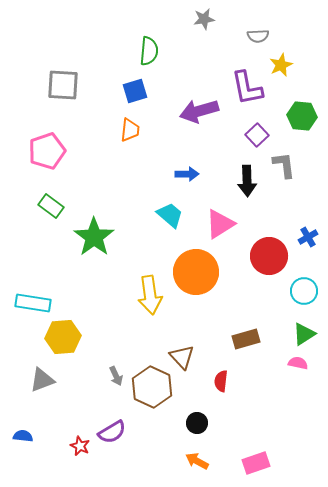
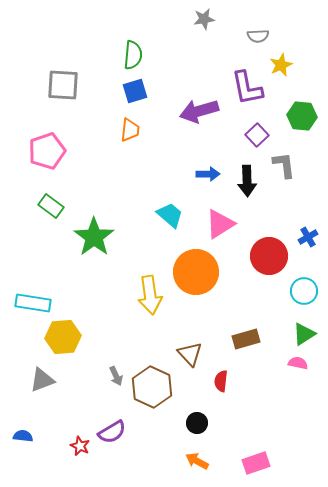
green semicircle: moved 16 px left, 4 px down
blue arrow: moved 21 px right
brown triangle: moved 8 px right, 3 px up
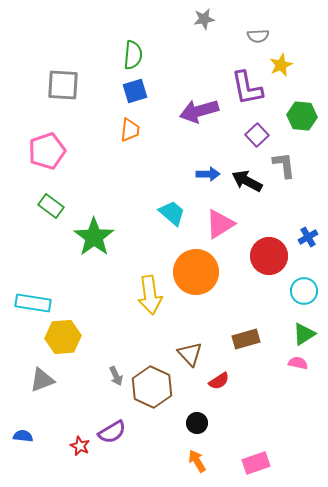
black arrow: rotated 120 degrees clockwise
cyan trapezoid: moved 2 px right, 2 px up
red semicircle: moved 2 px left; rotated 130 degrees counterclockwise
orange arrow: rotated 30 degrees clockwise
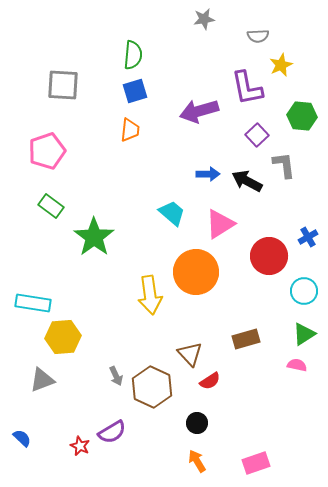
pink semicircle: moved 1 px left, 2 px down
red semicircle: moved 9 px left
blue semicircle: moved 1 px left, 2 px down; rotated 36 degrees clockwise
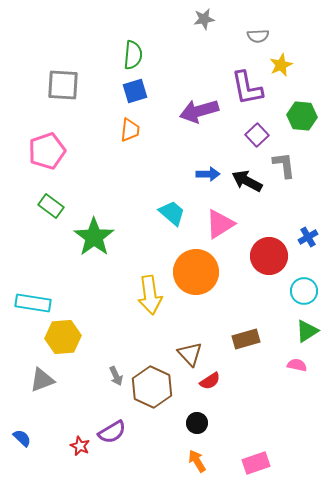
green triangle: moved 3 px right, 3 px up
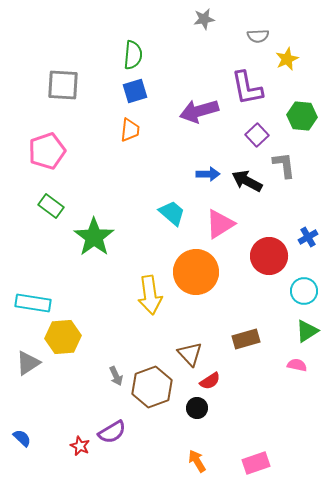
yellow star: moved 6 px right, 6 px up
gray triangle: moved 14 px left, 17 px up; rotated 12 degrees counterclockwise
brown hexagon: rotated 15 degrees clockwise
black circle: moved 15 px up
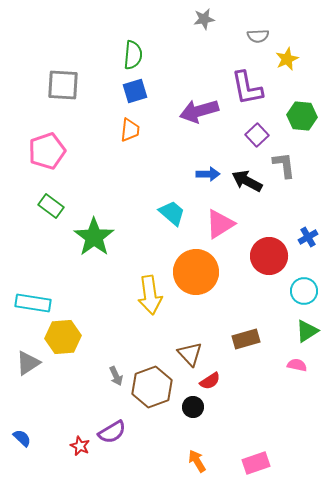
black circle: moved 4 px left, 1 px up
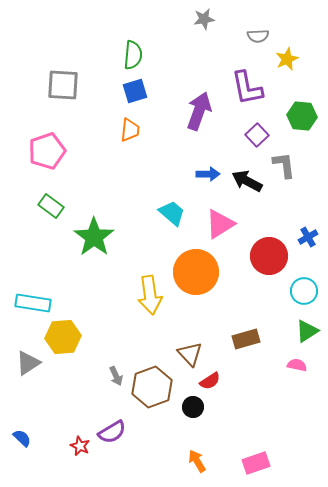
purple arrow: rotated 126 degrees clockwise
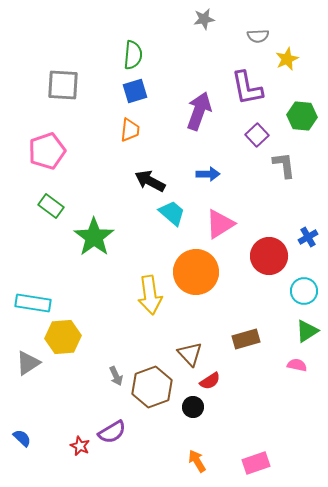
black arrow: moved 97 px left
